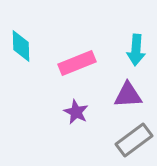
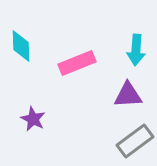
purple star: moved 43 px left, 7 px down
gray rectangle: moved 1 px right, 1 px down
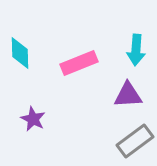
cyan diamond: moved 1 px left, 7 px down
pink rectangle: moved 2 px right
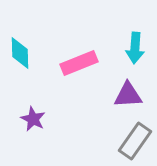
cyan arrow: moved 1 px left, 2 px up
gray rectangle: rotated 18 degrees counterclockwise
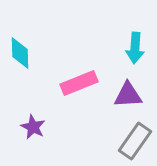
pink rectangle: moved 20 px down
purple star: moved 8 px down
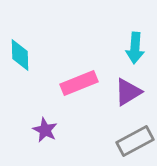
cyan diamond: moved 2 px down
purple triangle: moved 3 px up; rotated 28 degrees counterclockwise
purple star: moved 12 px right, 3 px down
gray rectangle: rotated 27 degrees clockwise
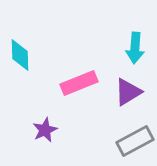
purple star: rotated 20 degrees clockwise
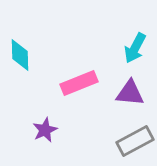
cyan arrow: rotated 24 degrees clockwise
purple triangle: moved 2 px right, 1 px down; rotated 36 degrees clockwise
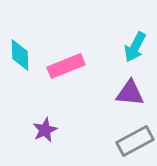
cyan arrow: moved 1 px up
pink rectangle: moved 13 px left, 17 px up
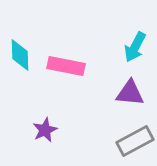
pink rectangle: rotated 33 degrees clockwise
